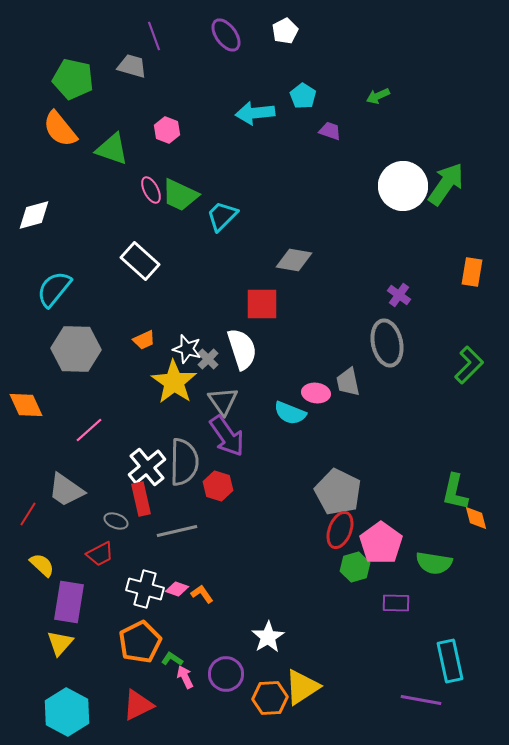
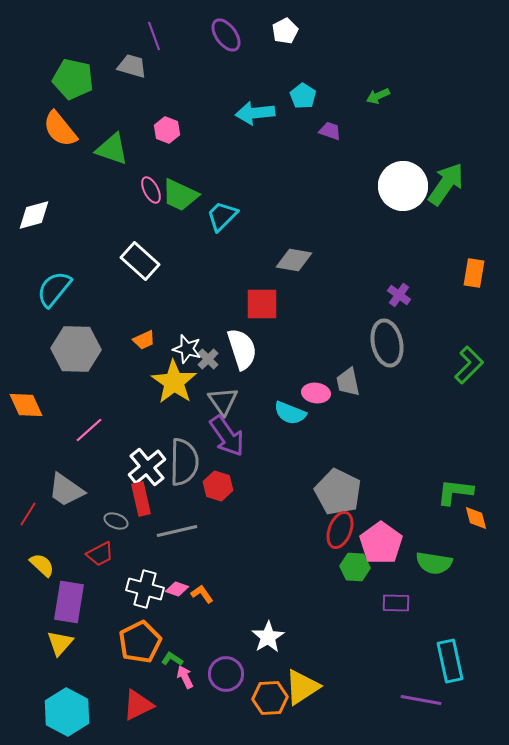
orange rectangle at (472, 272): moved 2 px right, 1 px down
green L-shape at (455, 492): rotated 84 degrees clockwise
green hexagon at (355, 567): rotated 20 degrees clockwise
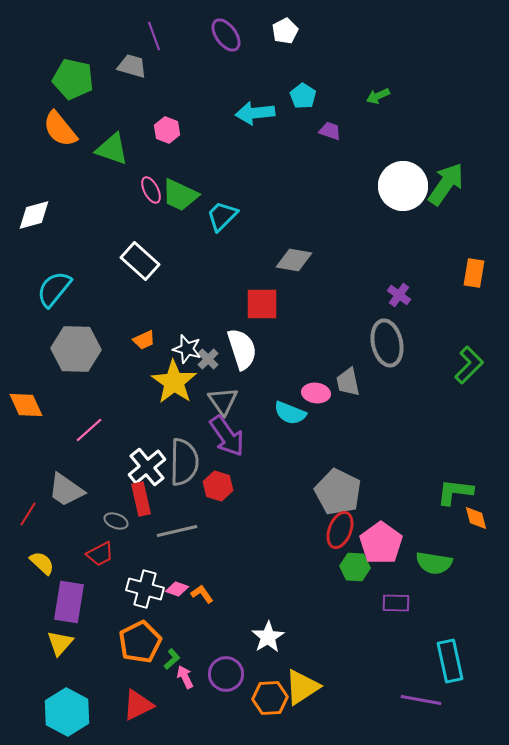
yellow semicircle at (42, 565): moved 2 px up
green L-shape at (172, 659): rotated 105 degrees clockwise
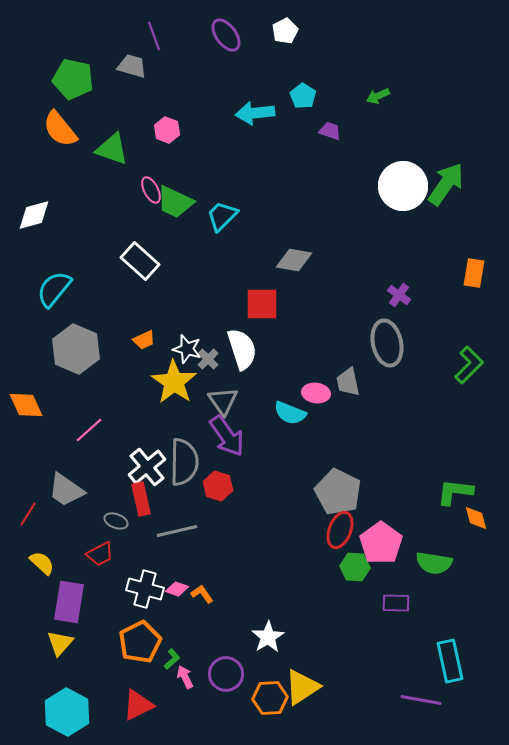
green trapezoid at (180, 195): moved 5 px left, 7 px down
gray hexagon at (76, 349): rotated 21 degrees clockwise
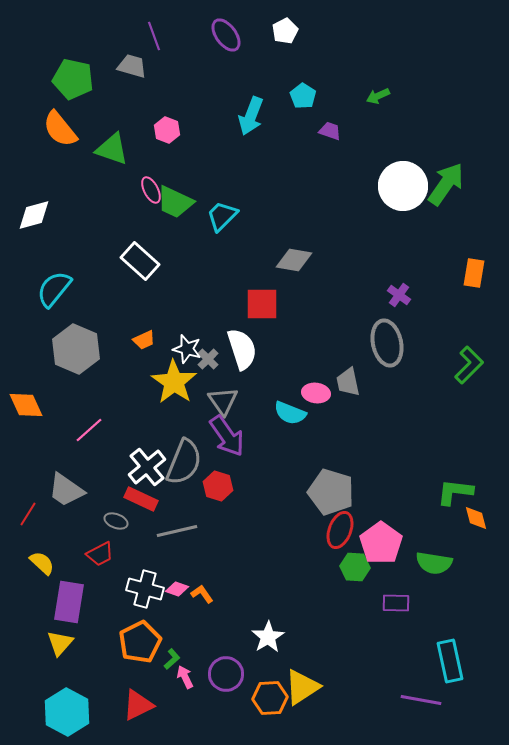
cyan arrow at (255, 113): moved 4 px left, 3 px down; rotated 63 degrees counterclockwise
gray semicircle at (184, 462): rotated 21 degrees clockwise
gray pentagon at (338, 492): moved 7 px left; rotated 9 degrees counterclockwise
red rectangle at (141, 499): rotated 52 degrees counterclockwise
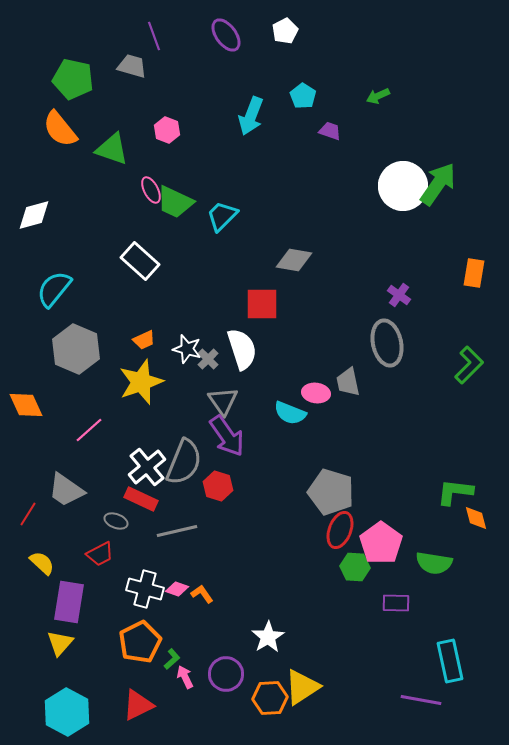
green arrow at (446, 184): moved 8 px left
yellow star at (174, 382): moved 33 px left; rotated 18 degrees clockwise
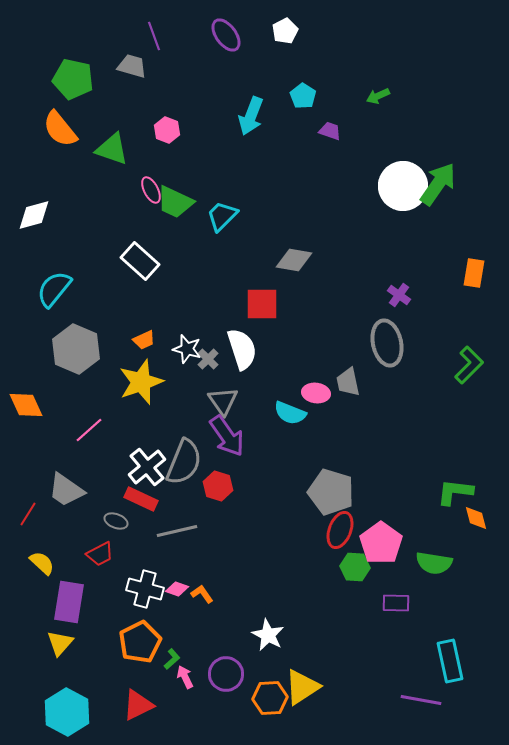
white star at (268, 637): moved 2 px up; rotated 12 degrees counterclockwise
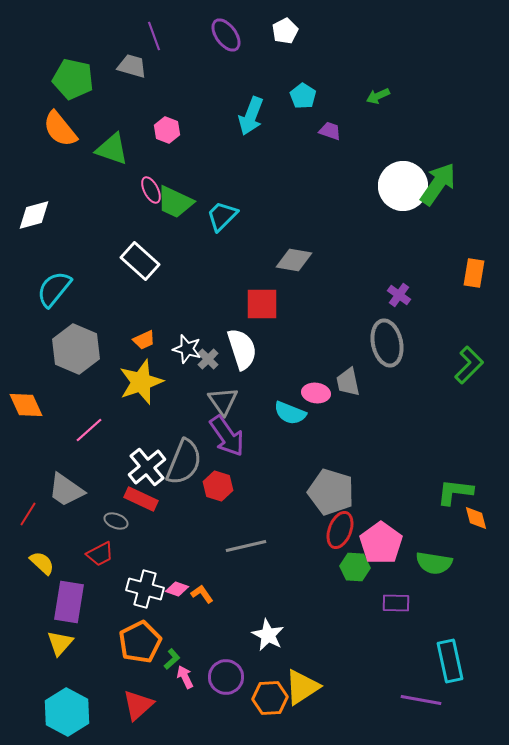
gray line at (177, 531): moved 69 px right, 15 px down
purple circle at (226, 674): moved 3 px down
red triangle at (138, 705): rotated 16 degrees counterclockwise
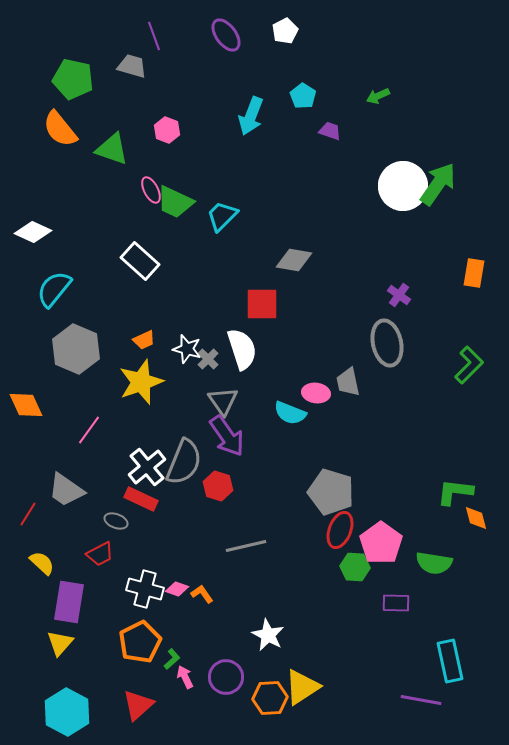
white diamond at (34, 215): moved 1 px left, 17 px down; rotated 39 degrees clockwise
pink line at (89, 430): rotated 12 degrees counterclockwise
